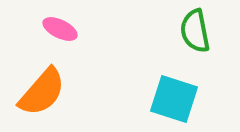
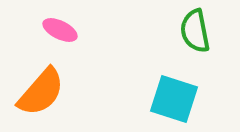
pink ellipse: moved 1 px down
orange semicircle: moved 1 px left
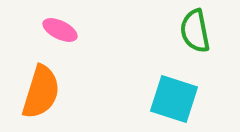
orange semicircle: rotated 24 degrees counterclockwise
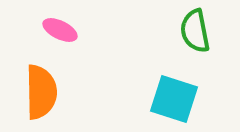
orange semicircle: rotated 18 degrees counterclockwise
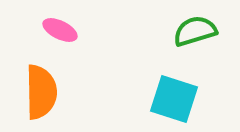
green semicircle: rotated 84 degrees clockwise
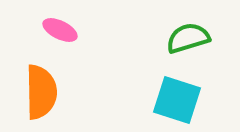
green semicircle: moved 7 px left, 7 px down
cyan square: moved 3 px right, 1 px down
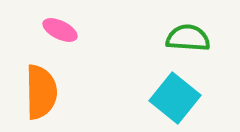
green semicircle: rotated 21 degrees clockwise
cyan square: moved 2 px left, 2 px up; rotated 21 degrees clockwise
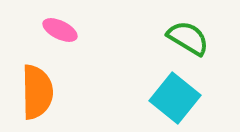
green semicircle: rotated 27 degrees clockwise
orange semicircle: moved 4 px left
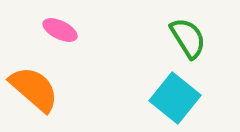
green semicircle: rotated 27 degrees clockwise
orange semicircle: moved 3 px left, 3 px up; rotated 48 degrees counterclockwise
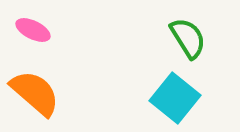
pink ellipse: moved 27 px left
orange semicircle: moved 1 px right, 4 px down
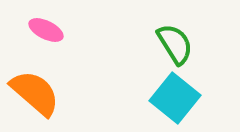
pink ellipse: moved 13 px right
green semicircle: moved 13 px left, 6 px down
